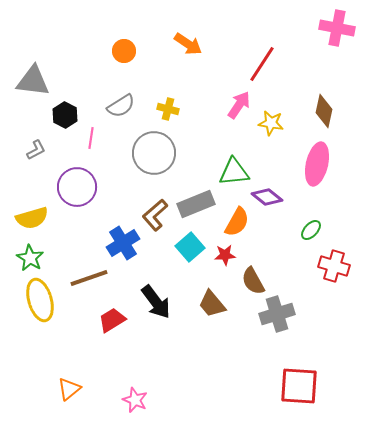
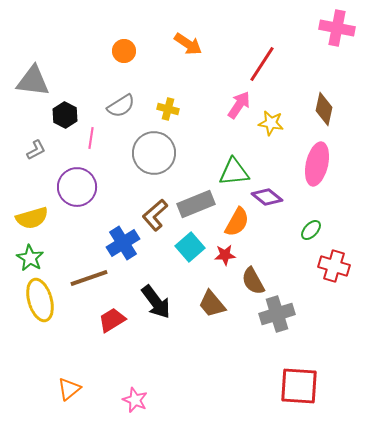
brown diamond: moved 2 px up
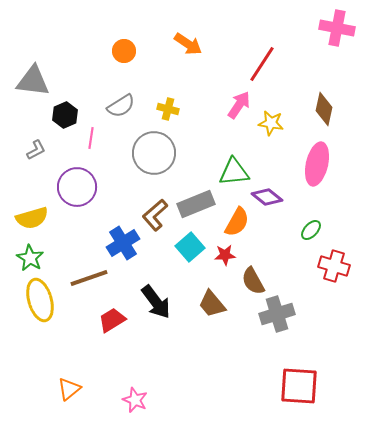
black hexagon: rotated 10 degrees clockwise
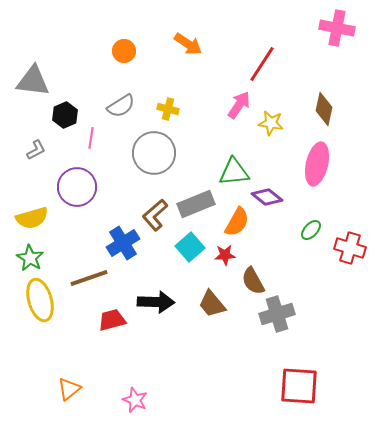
red cross: moved 16 px right, 18 px up
black arrow: rotated 51 degrees counterclockwise
red trapezoid: rotated 16 degrees clockwise
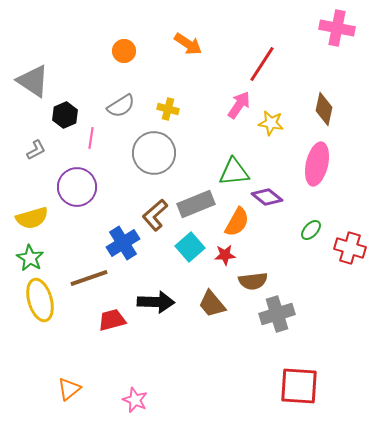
gray triangle: rotated 27 degrees clockwise
brown semicircle: rotated 68 degrees counterclockwise
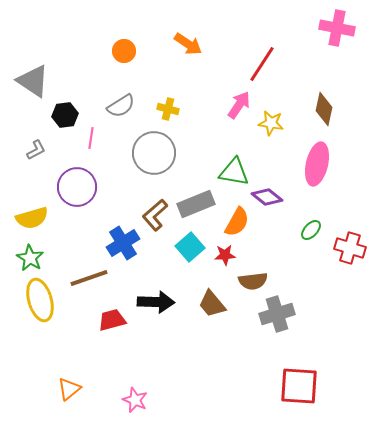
black hexagon: rotated 15 degrees clockwise
green triangle: rotated 16 degrees clockwise
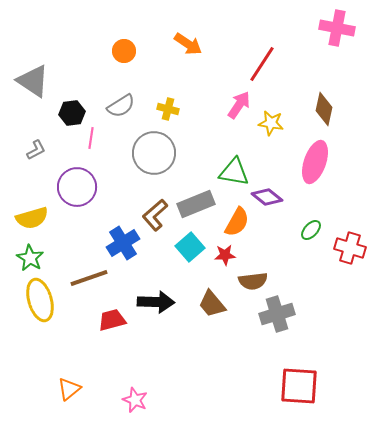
black hexagon: moved 7 px right, 2 px up
pink ellipse: moved 2 px left, 2 px up; rotated 6 degrees clockwise
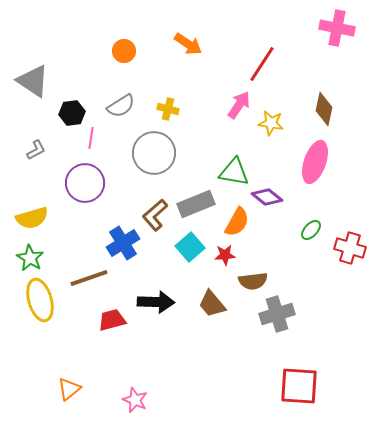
purple circle: moved 8 px right, 4 px up
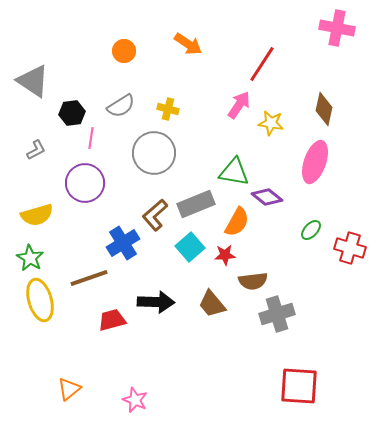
yellow semicircle: moved 5 px right, 3 px up
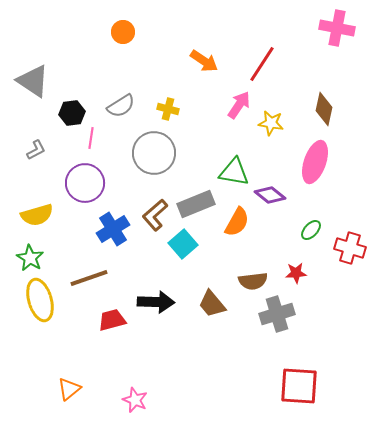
orange arrow: moved 16 px right, 17 px down
orange circle: moved 1 px left, 19 px up
purple diamond: moved 3 px right, 2 px up
blue cross: moved 10 px left, 14 px up
cyan square: moved 7 px left, 3 px up
red star: moved 71 px right, 18 px down
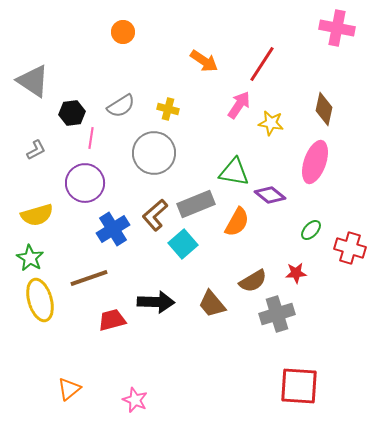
brown semicircle: rotated 24 degrees counterclockwise
